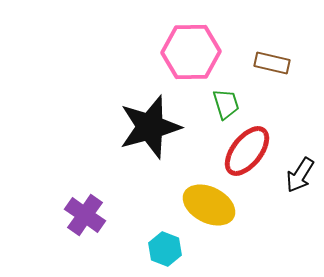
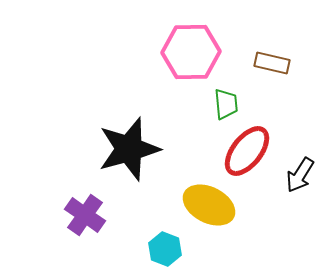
green trapezoid: rotated 12 degrees clockwise
black star: moved 21 px left, 22 px down
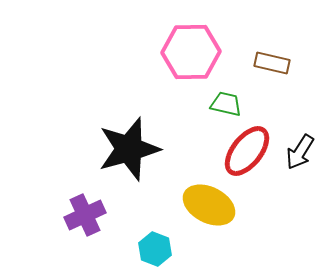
green trapezoid: rotated 72 degrees counterclockwise
black arrow: moved 23 px up
purple cross: rotated 30 degrees clockwise
cyan hexagon: moved 10 px left
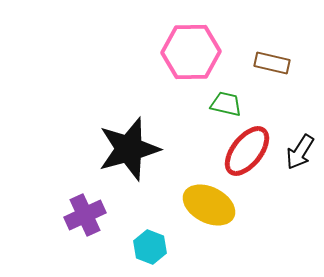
cyan hexagon: moved 5 px left, 2 px up
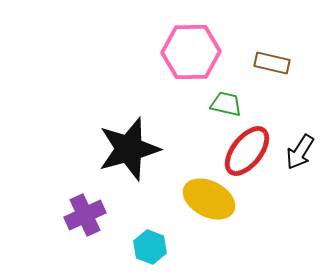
yellow ellipse: moved 6 px up
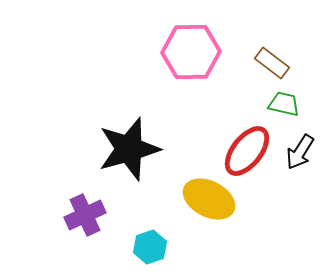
brown rectangle: rotated 24 degrees clockwise
green trapezoid: moved 58 px right
cyan hexagon: rotated 20 degrees clockwise
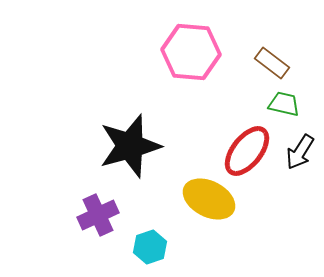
pink hexagon: rotated 6 degrees clockwise
black star: moved 1 px right, 3 px up
purple cross: moved 13 px right
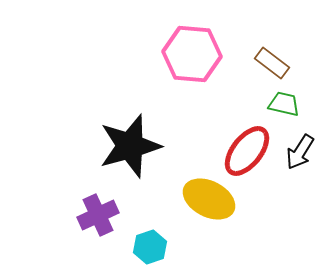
pink hexagon: moved 1 px right, 2 px down
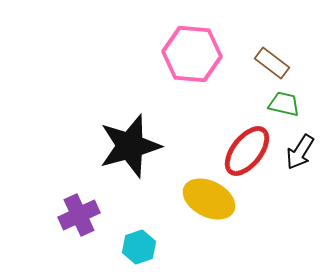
purple cross: moved 19 px left
cyan hexagon: moved 11 px left
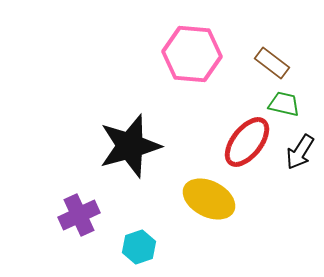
red ellipse: moved 9 px up
